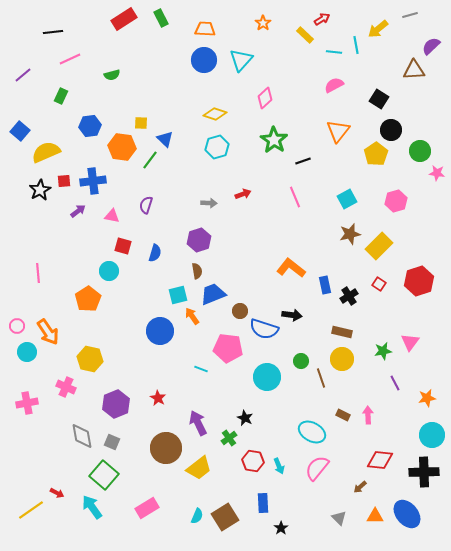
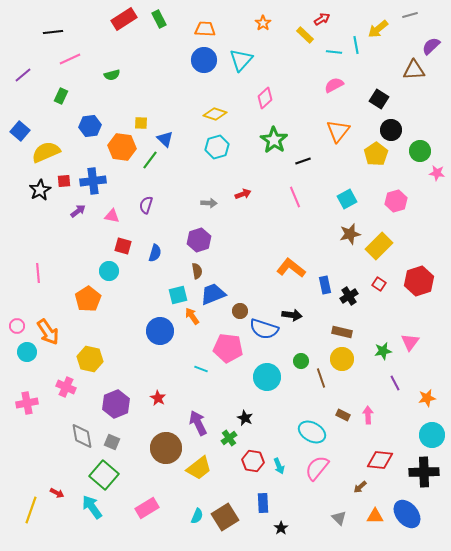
green rectangle at (161, 18): moved 2 px left, 1 px down
yellow line at (31, 510): rotated 36 degrees counterclockwise
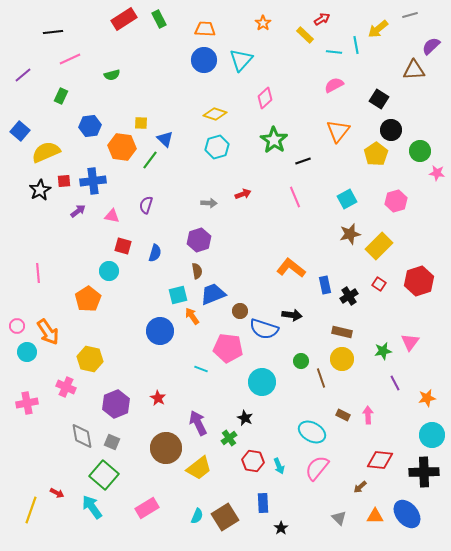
cyan circle at (267, 377): moved 5 px left, 5 px down
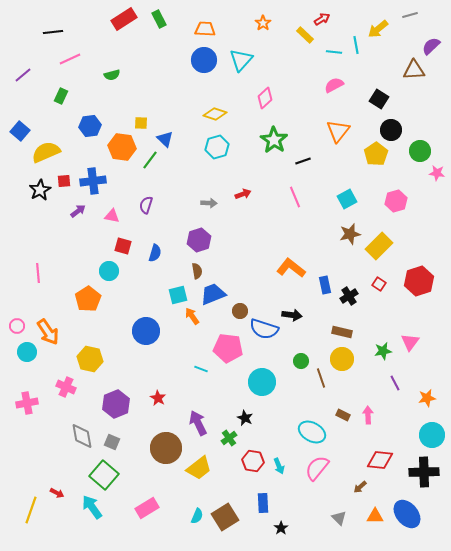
blue circle at (160, 331): moved 14 px left
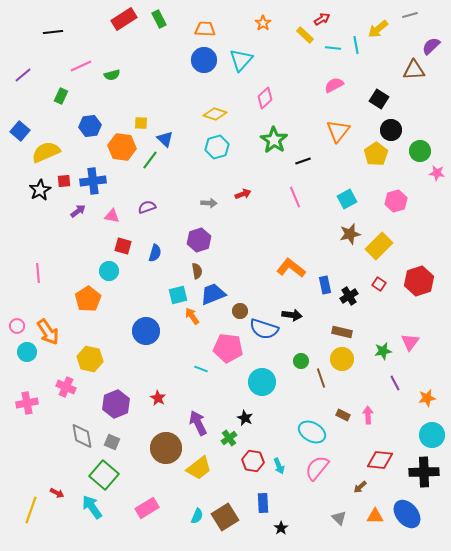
cyan line at (334, 52): moved 1 px left, 4 px up
pink line at (70, 59): moved 11 px right, 7 px down
purple semicircle at (146, 205): moved 1 px right, 2 px down; rotated 54 degrees clockwise
